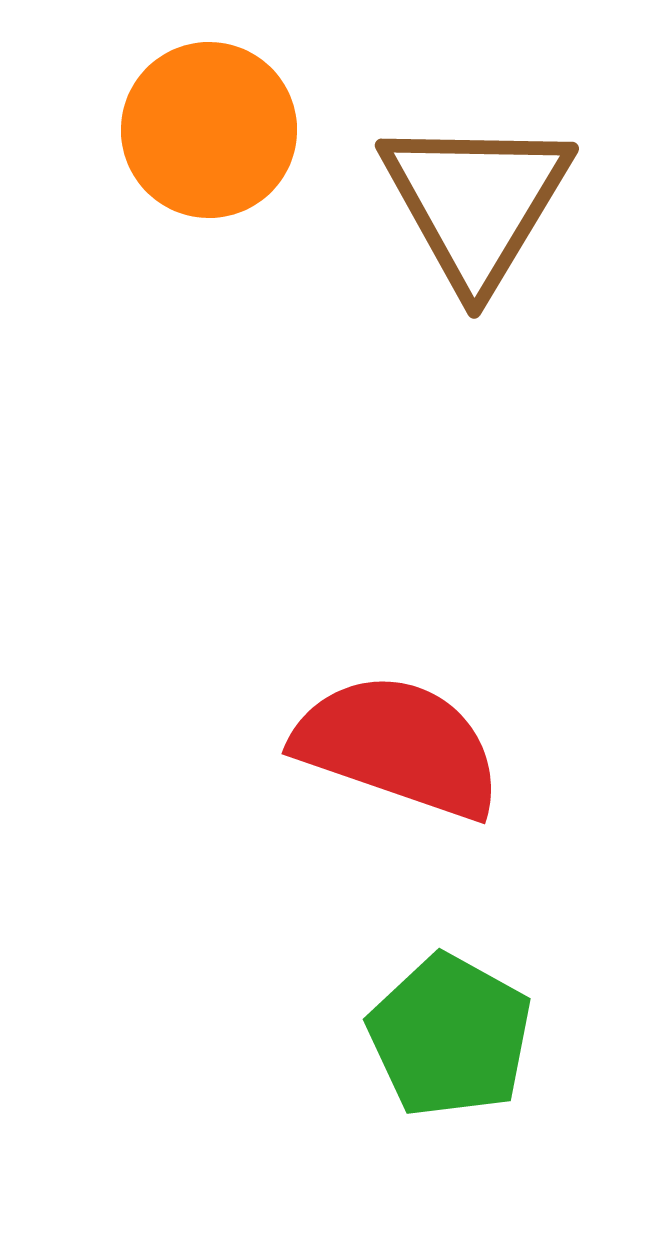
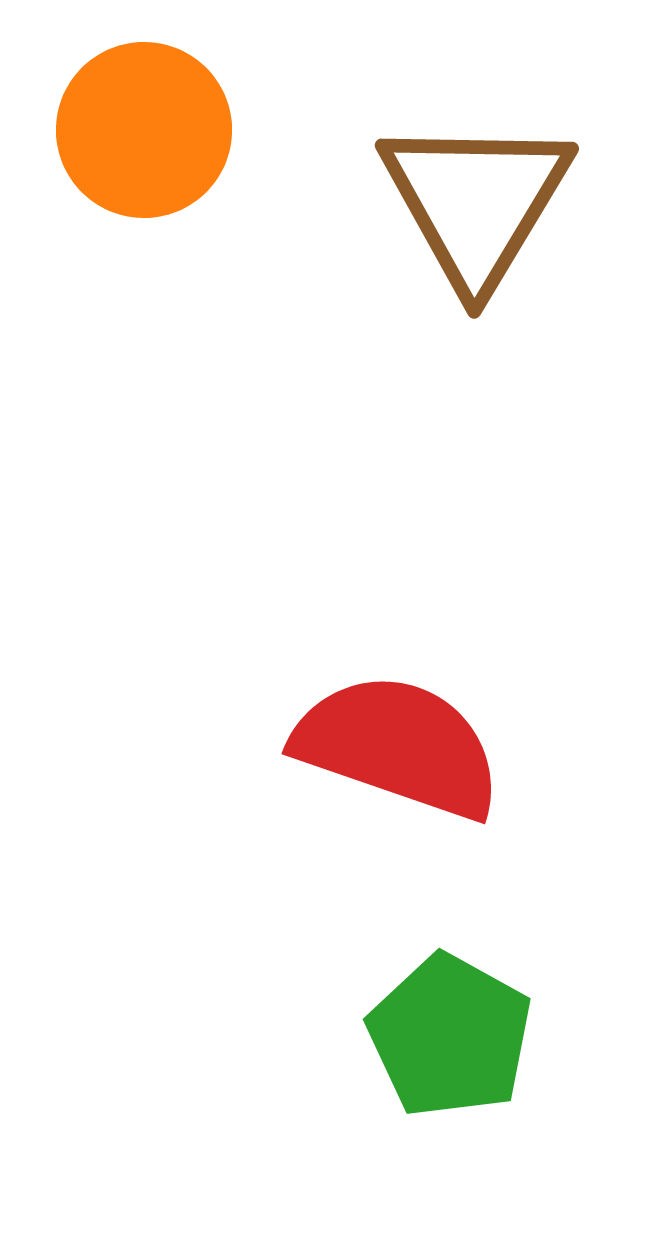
orange circle: moved 65 px left
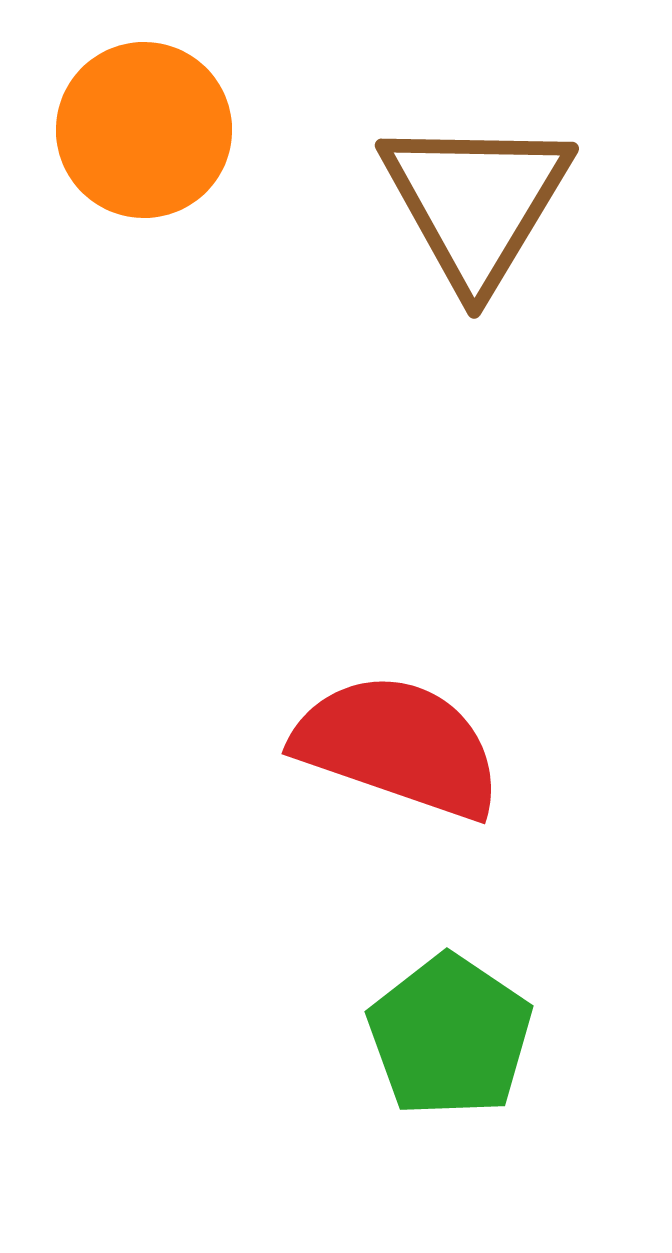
green pentagon: rotated 5 degrees clockwise
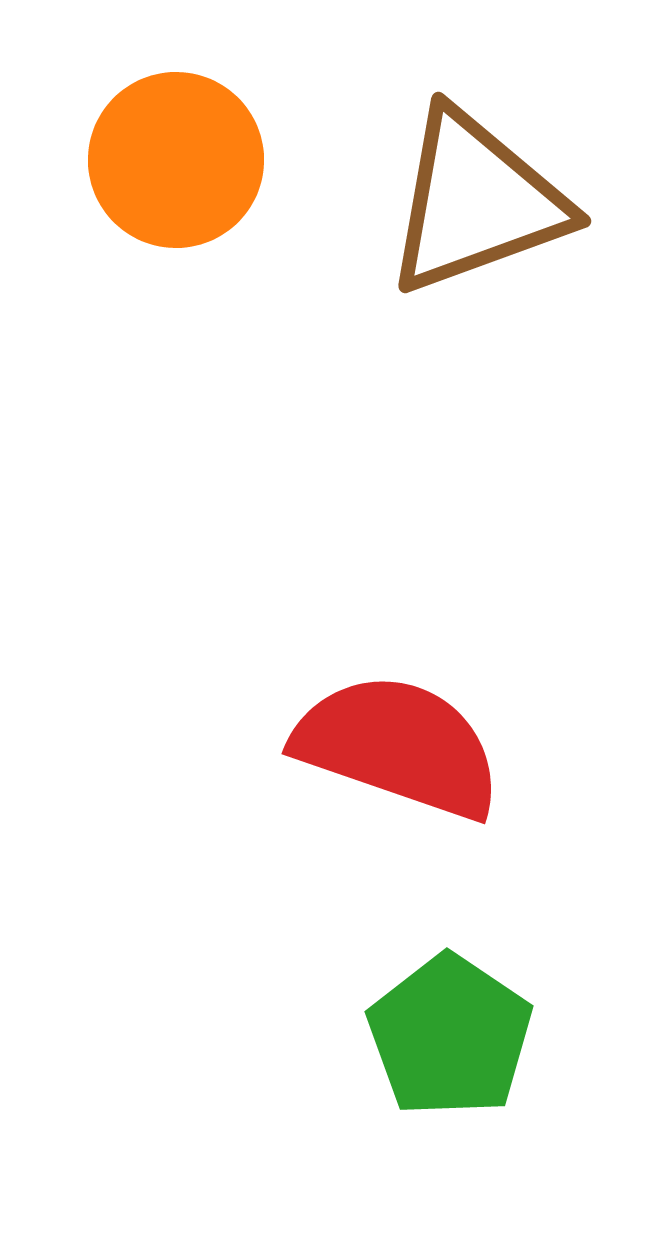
orange circle: moved 32 px right, 30 px down
brown triangle: rotated 39 degrees clockwise
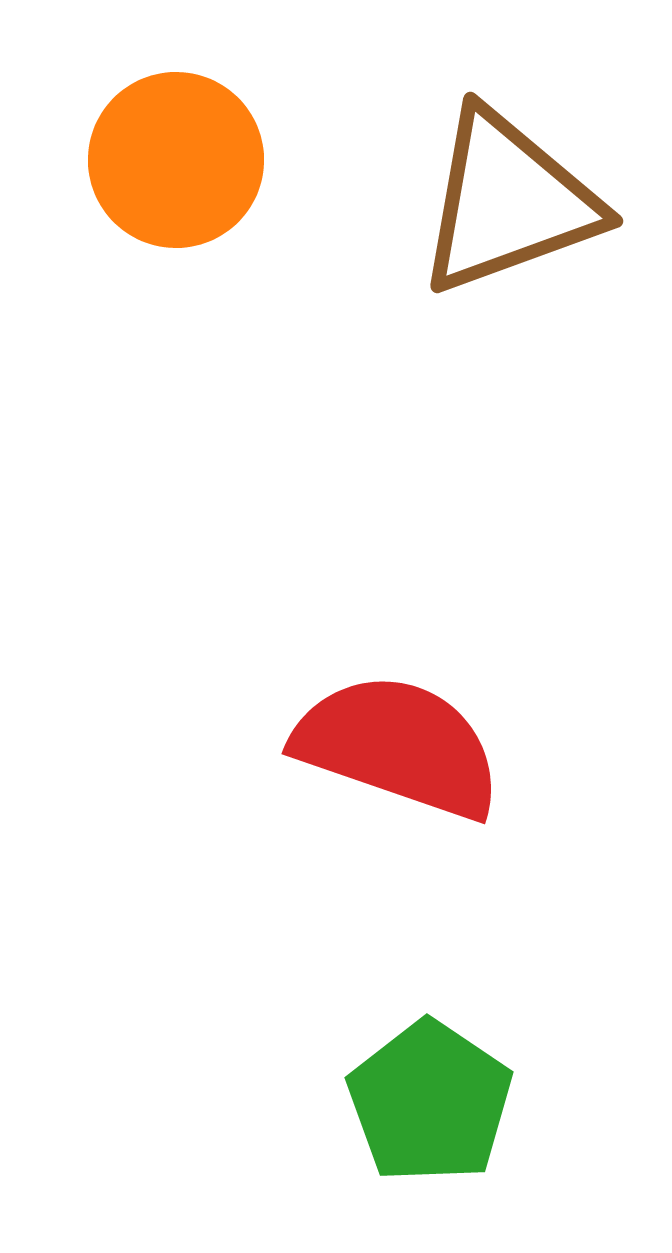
brown triangle: moved 32 px right
green pentagon: moved 20 px left, 66 px down
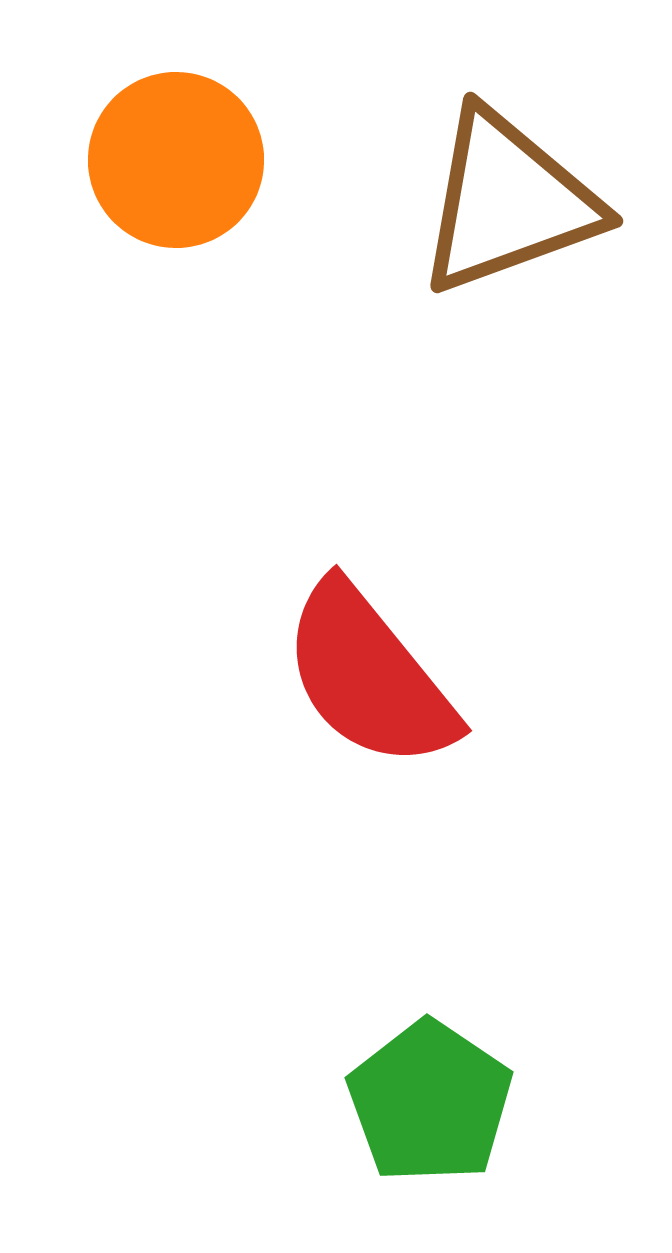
red semicircle: moved 29 px left, 70 px up; rotated 148 degrees counterclockwise
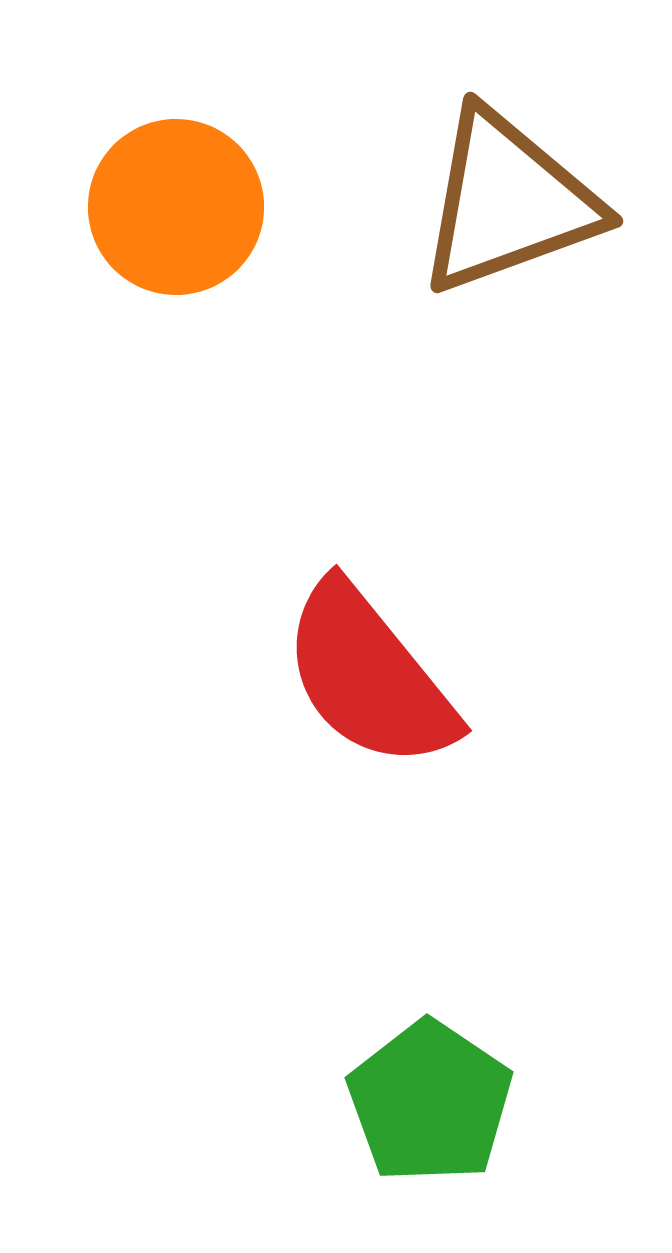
orange circle: moved 47 px down
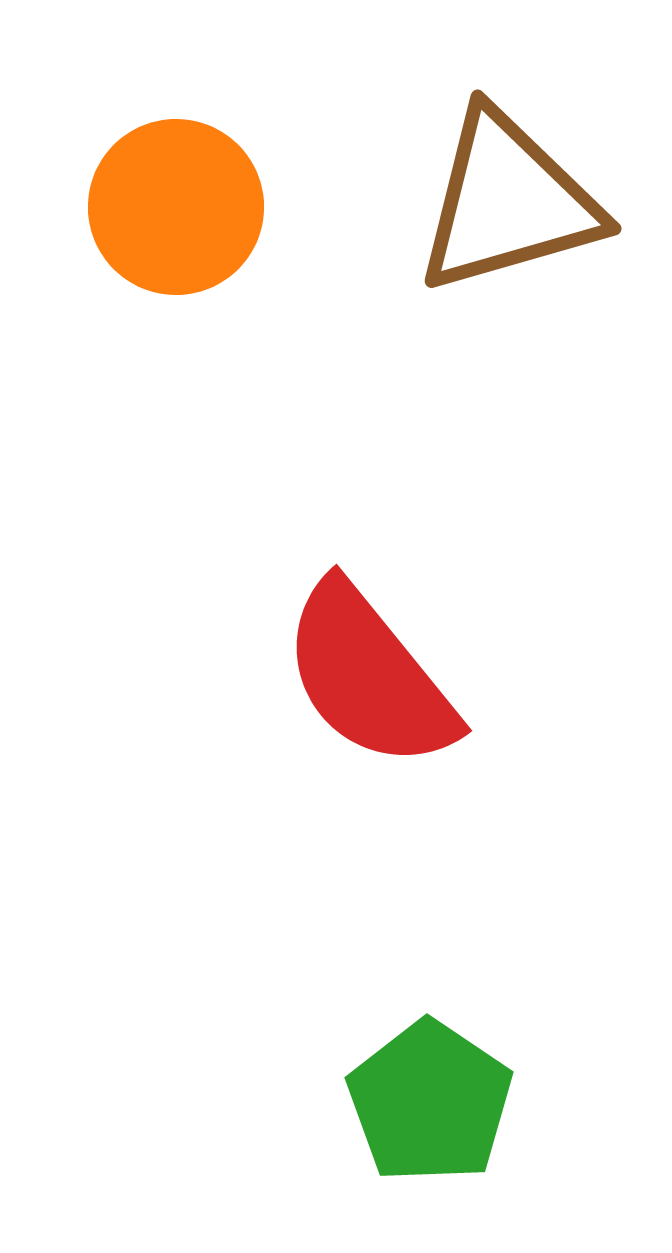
brown triangle: rotated 4 degrees clockwise
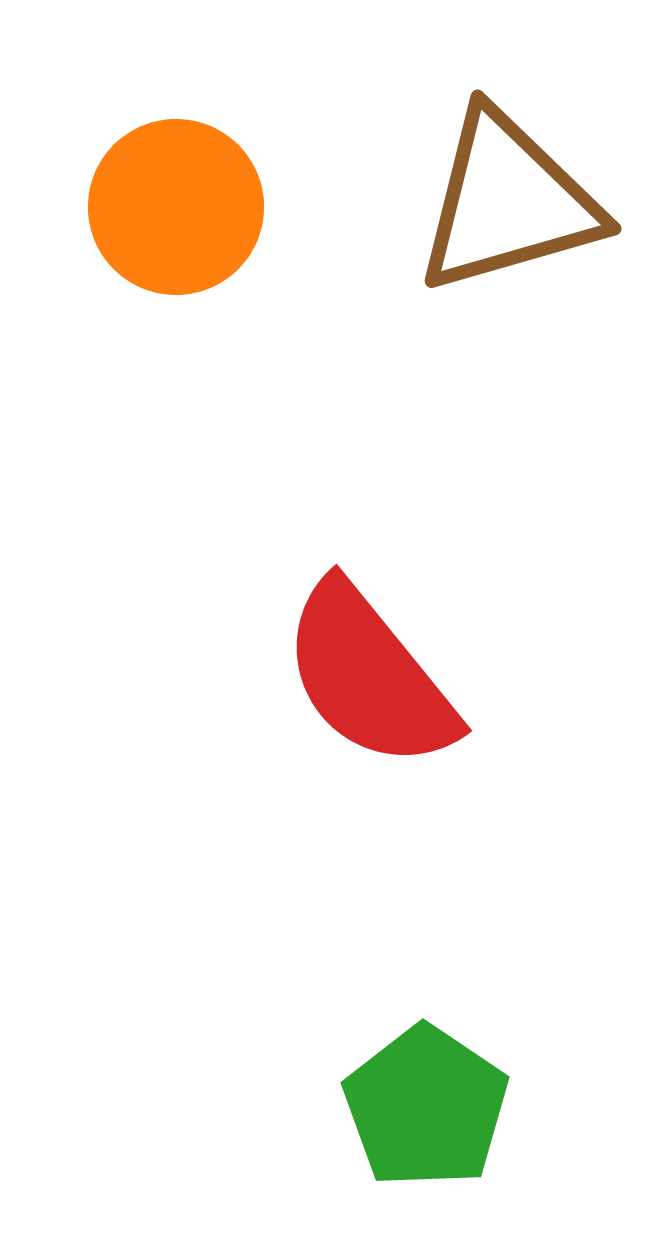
green pentagon: moved 4 px left, 5 px down
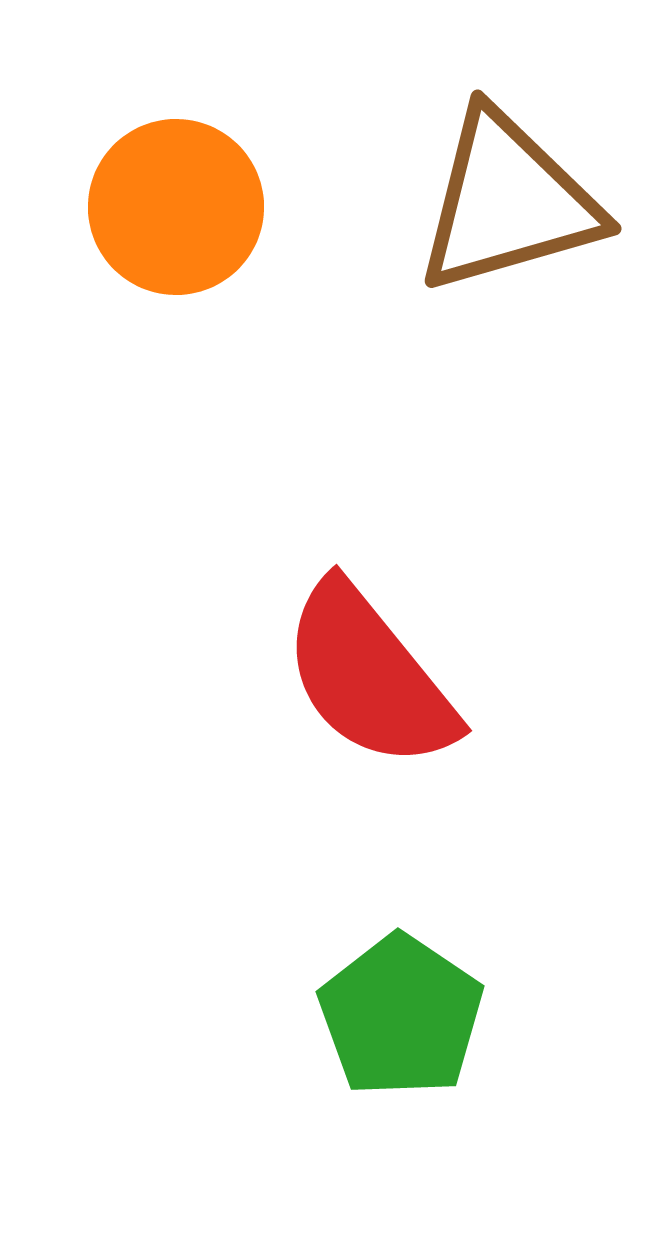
green pentagon: moved 25 px left, 91 px up
